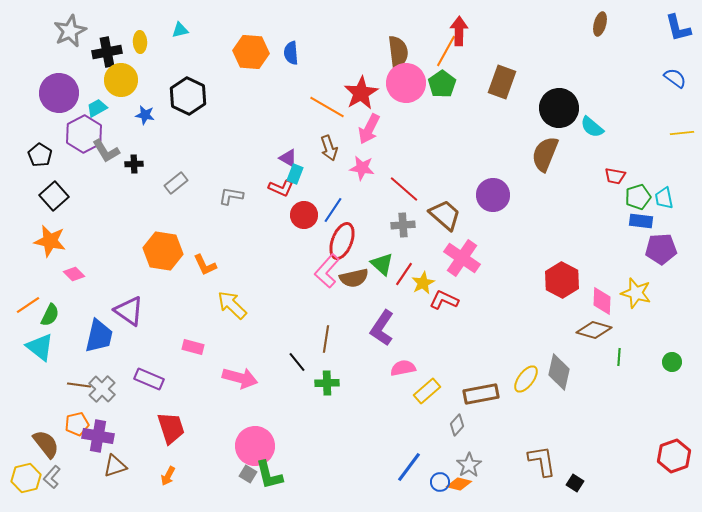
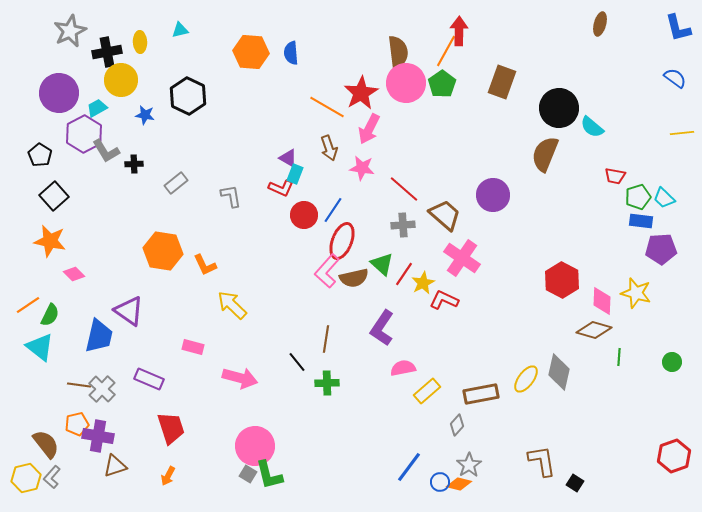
gray L-shape at (231, 196): rotated 70 degrees clockwise
cyan trapezoid at (664, 198): rotated 35 degrees counterclockwise
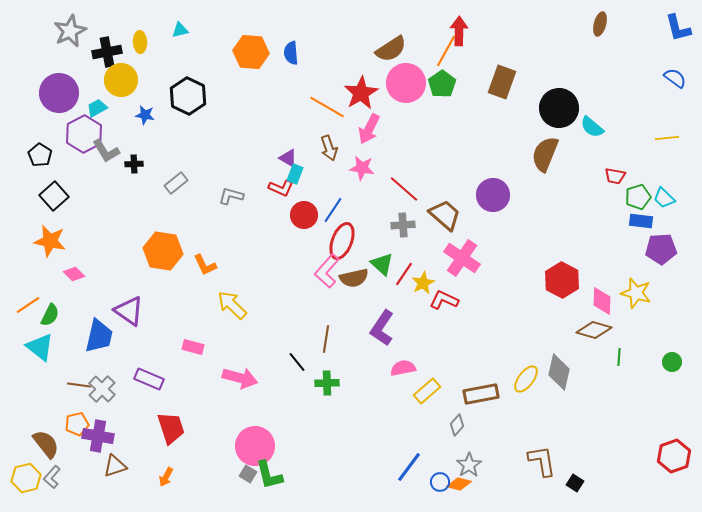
brown semicircle at (398, 52): moved 7 px left, 3 px up; rotated 64 degrees clockwise
yellow line at (682, 133): moved 15 px left, 5 px down
gray L-shape at (231, 196): rotated 65 degrees counterclockwise
orange arrow at (168, 476): moved 2 px left, 1 px down
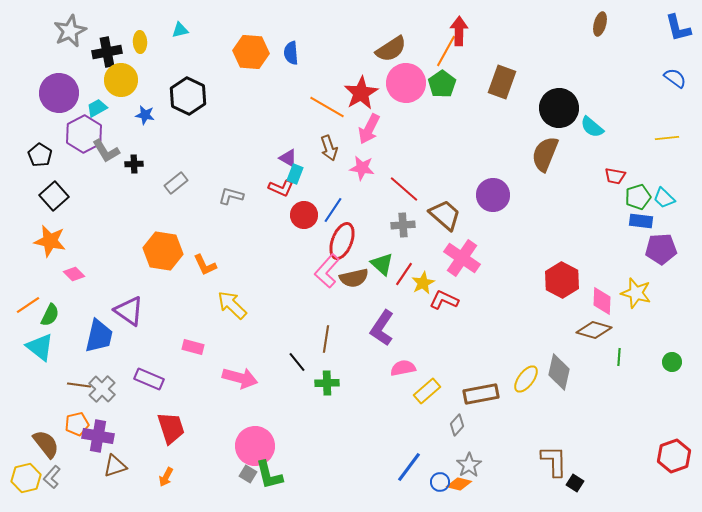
brown L-shape at (542, 461): moved 12 px right; rotated 8 degrees clockwise
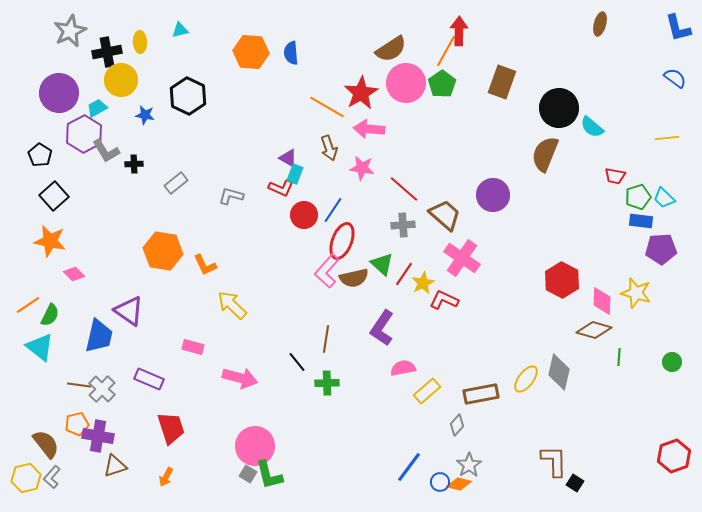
pink arrow at (369, 129): rotated 68 degrees clockwise
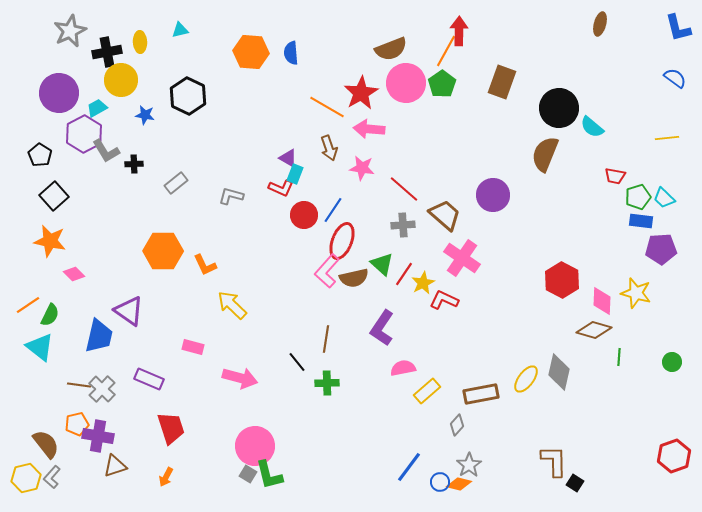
brown semicircle at (391, 49): rotated 12 degrees clockwise
orange hexagon at (163, 251): rotated 9 degrees counterclockwise
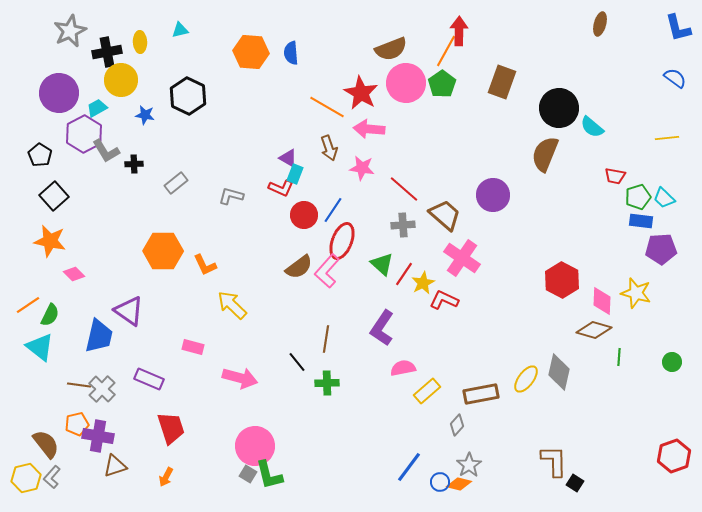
red star at (361, 93): rotated 12 degrees counterclockwise
brown semicircle at (354, 278): moved 55 px left, 11 px up; rotated 24 degrees counterclockwise
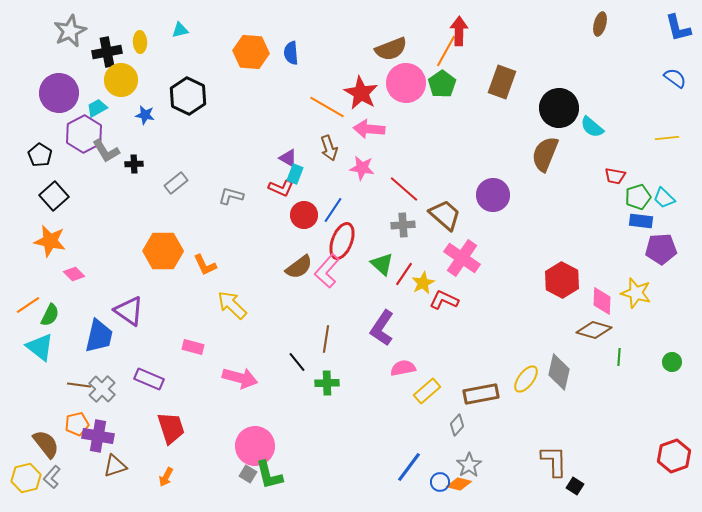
black square at (575, 483): moved 3 px down
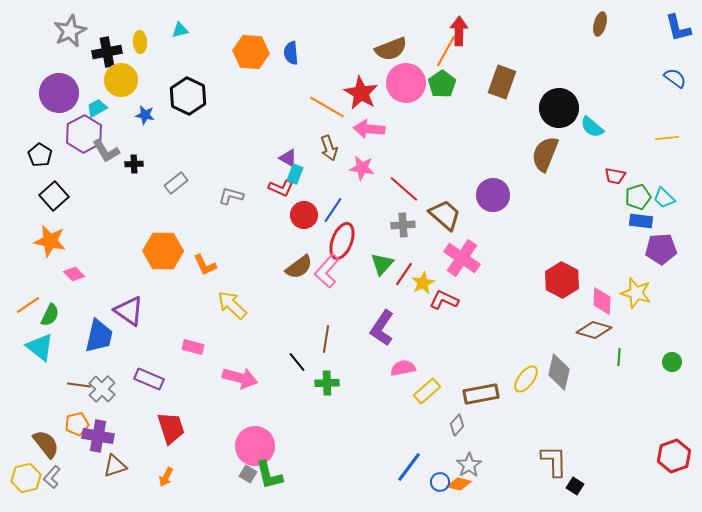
green triangle at (382, 264): rotated 30 degrees clockwise
